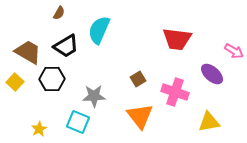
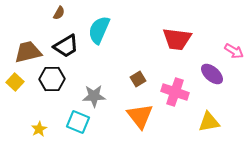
brown trapezoid: rotated 44 degrees counterclockwise
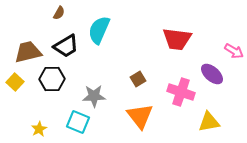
pink cross: moved 6 px right
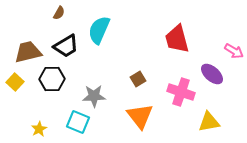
red trapezoid: rotated 68 degrees clockwise
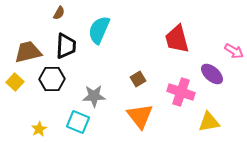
black trapezoid: rotated 56 degrees counterclockwise
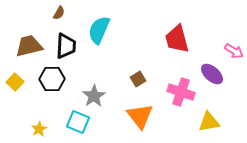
brown trapezoid: moved 1 px right, 6 px up
gray star: rotated 30 degrees counterclockwise
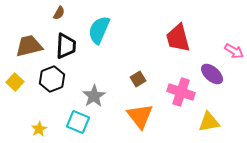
red trapezoid: moved 1 px right, 1 px up
black hexagon: rotated 20 degrees counterclockwise
